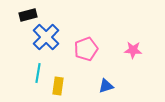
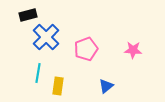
blue triangle: rotated 21 degrees counterclockwise
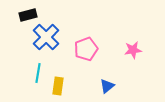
pink star: rotated 12 degrees counterclockwise
blue triangle: moved 1 px right
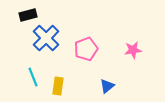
blue cross: moved 1 px down
cyan line: moved 5 px left, 4 px down; rotated 30 degrees counterclockwise
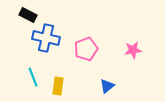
black rectangle: rotated 42 degrees clockwise
blue cross: rotated 32 degrees counterclockwise
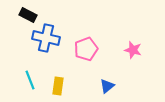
pink star: rotated 24 degrees clockwise
cyan line: moved 3 px left, 3 px down
